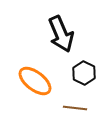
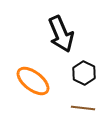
orange ellipse: moved 2 px left
brown line: moved 8 px right
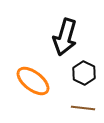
black arrow: moved 4 px right, 3 px down; rotated 39 degrees clockwise
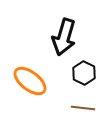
black arrow: moved 1 px left
orange ellipse: moved 3 px left
